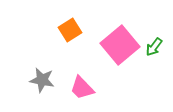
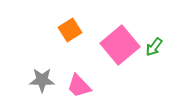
gray star: rotated 10 degrees counterclockwise
pink trapezoid: moved 3 px left, 2 px up
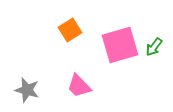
pink square: rotated 24 degrees clockwise
gray star: moved 15 px left, 10 px down; rotated 15 degrees clockwise
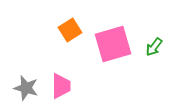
pink square: moved 7 px left, 1 px up
pink trapezoid: moved 18 px left; rotated 136 degrees counterclockwise
gray star: moved 1 px left, 2 px up
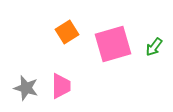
orange square: moved 3 px left, 2 px down
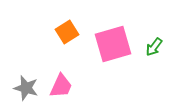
pink trapezoid: rotated 24 degrees clockwise
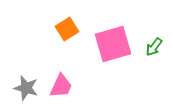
orange square: moved 3 px up
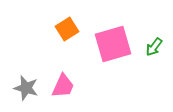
pink trapezoid: moved 2 px right
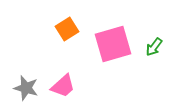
pink trapezoid: rotated 24 degrees clockwise
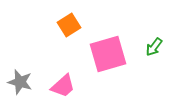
orange square: moved 2 px right, 4 px up
pink square: moved 5 px left, 10 px down
gray star: moved 6 px left, 6 px up
